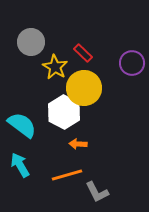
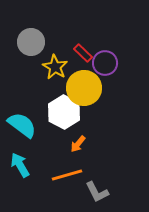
purple circle: moved 27 px left
orange arrow: rotated 54 degrees counterclockwise
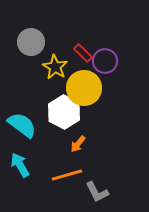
purple circle: moved 2 px up
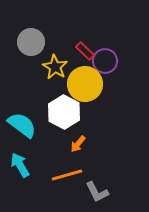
red rectangle: moved 2 px right, 2 px up
yellow circle: moved 1 px right, 4 px up
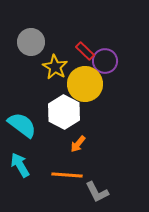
orange line: rotated 20 degrees clockwise
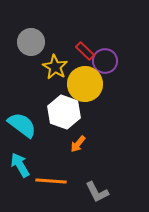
white hexagon: rotated 8 degrees counterclockwise
orange line: moved 16 px left, 6 px down
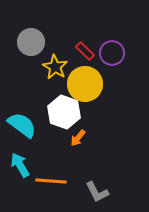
purple circle: moved 7 px right, 8 px up
orange arrow: moved 6 px up
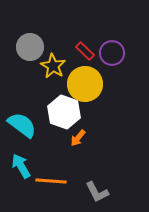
gray circle: moved 1 px left, 5 px down
yellow star: moved 2 px left, 1 px up
cyan arrow: moved 1 px right, 1 px down
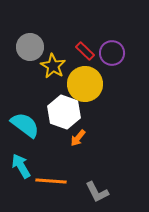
cyan semicircle: moved 3 px right
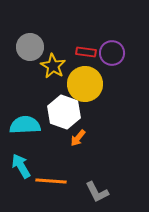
red rectangle: moved 1 px right, 1 px down; rotated 36 degrees counterclockwise
cyan semicircle: rotated 40 degrees counterclockwise
